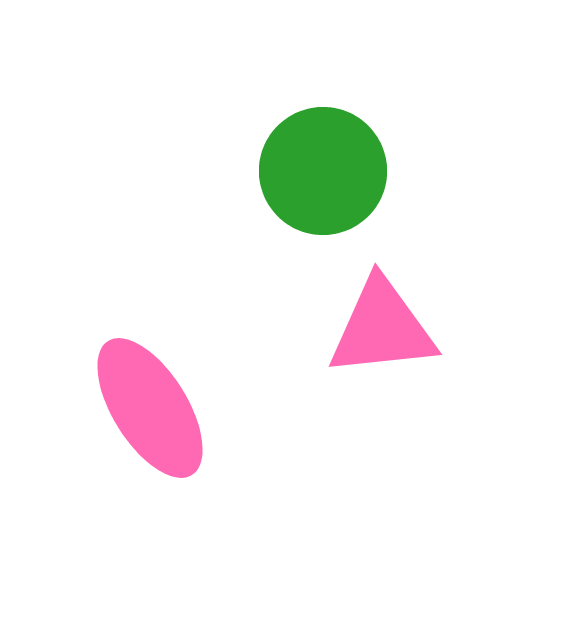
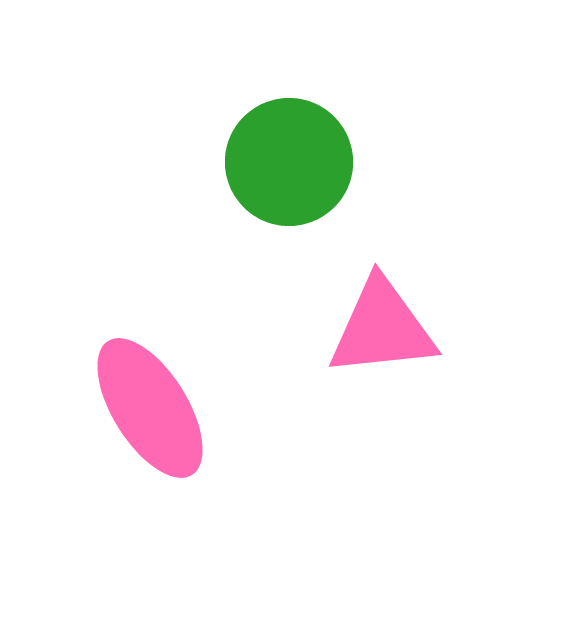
green circle: moved 34 px left, 9 px up
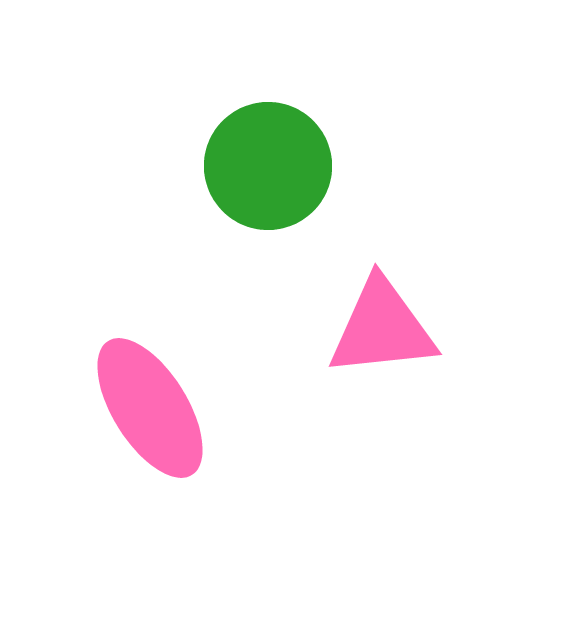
green circle: moved 21 px left, 4 px down
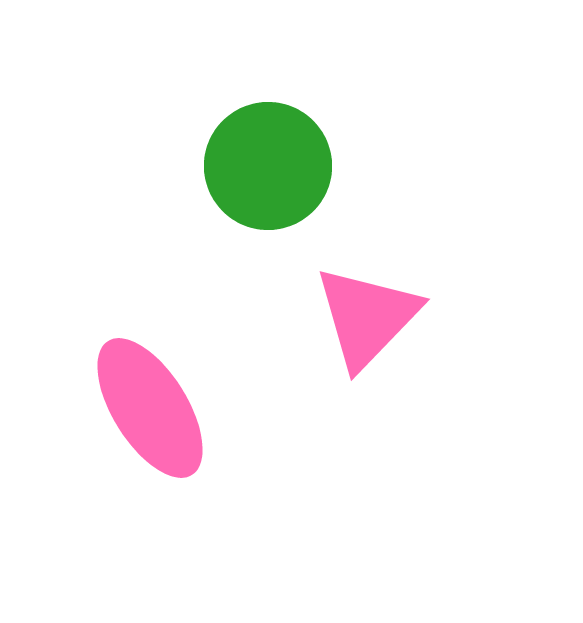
pink triangle: moved 15 px left, 11 px up; rotated 40 degrees counterclockwise
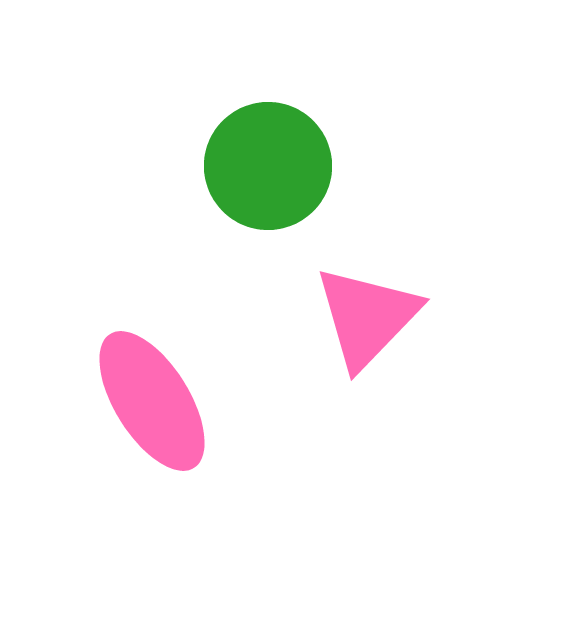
pink ellipse: moved 2 px right, 7 px up
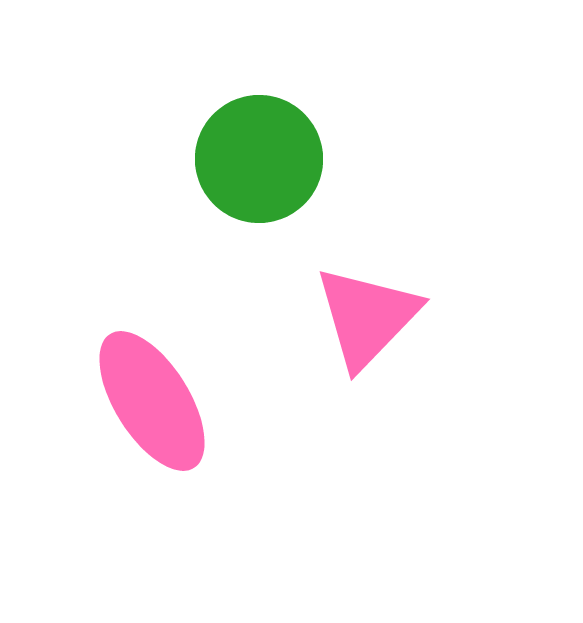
green circle: moved 9 px left, 7 px up
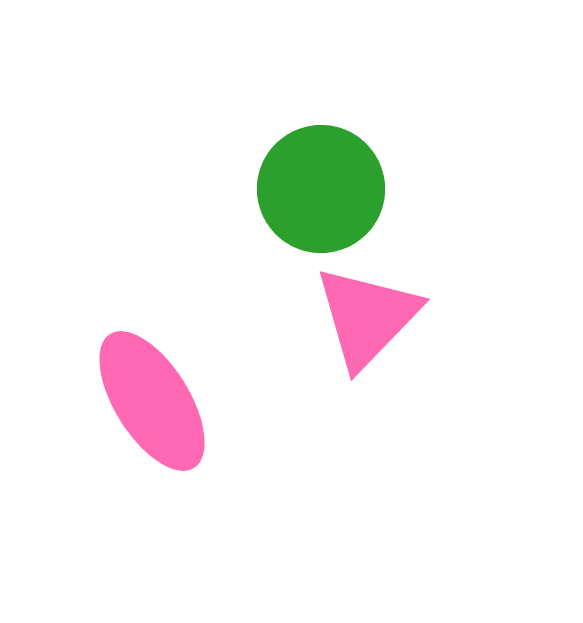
green circle: moved 62 px right, 30 px down
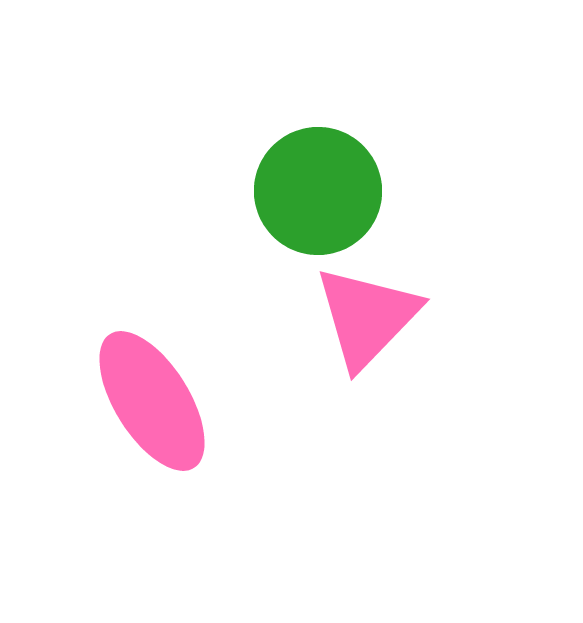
green circle: moved 3 px left, 2 px down
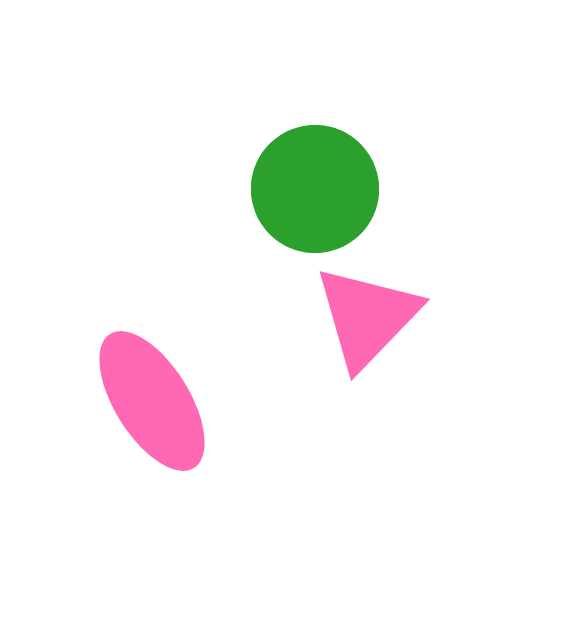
green circle: moved 3 px left, 2 px up
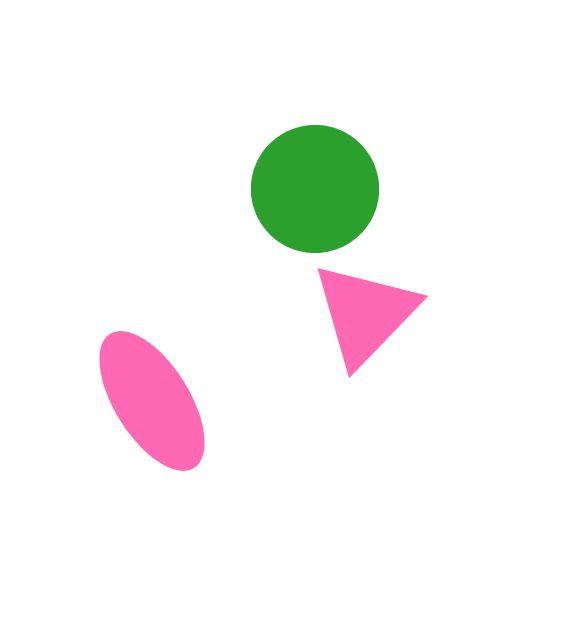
pink triangle: moved 2 px left, 3 px up
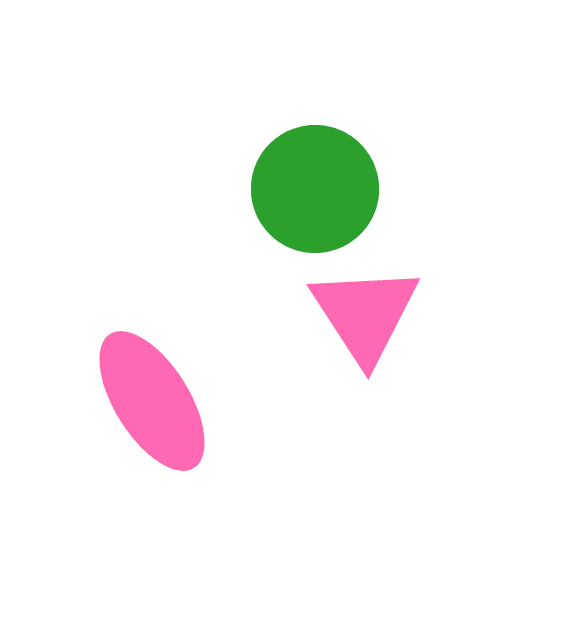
pink triangle: rotated 17 degrees counterclockwise
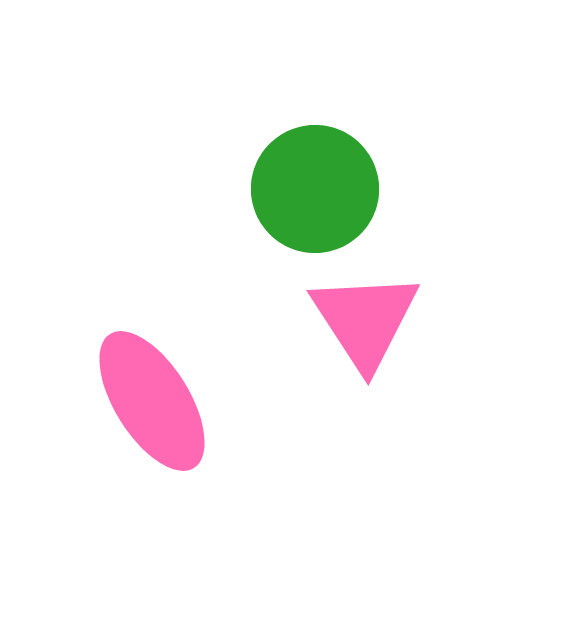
pink triangle: moved 6 px down
